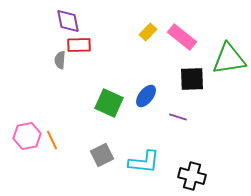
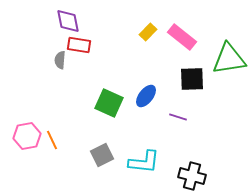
red rectangle: rotated 10 degrees clockwise
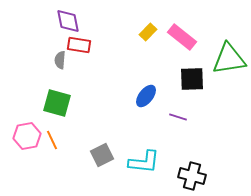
green square: moved 52 px left; rotated 8 degrees counterclockwise
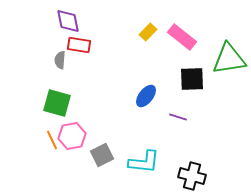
pink hexagon: moved 45 px right
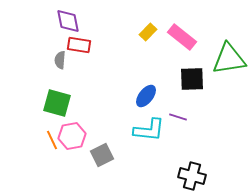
cyan L-shape: moved 5 px right, 32 px up
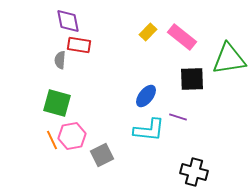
black cross: moved 2 px right, 4 px up
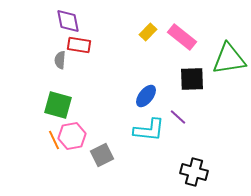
green square: moved 1 px right, 2 px down
purple line: rotated 24 degrees clockwise
orange line: moved 2 px right
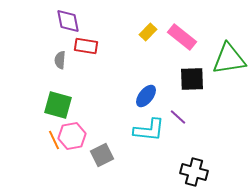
red rectangle: moved 7 px right, 1 px down
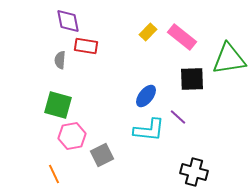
orange line: moved 34 px down
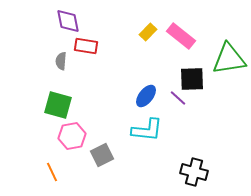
pink rectangle: moved 1 px left, 1 px up
gray semicircle: moved 1 px right, 1 px down
purple line: moved 19 px up
cyan L-shape: moved 2 px left
orange line: moved 2 px left, 2 px up
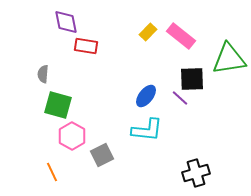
purple diamond: moved 2 px left, 1 px down
gray semicircle: moved 18 px left, 13 px down
purple line: moved 2 px right
pink hexagon: rotated 20 degrees counterclockwise
black cross: moved 2 px right, 1 px down; rotated 32 degrees counterclockwise
